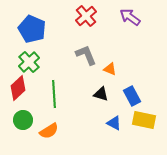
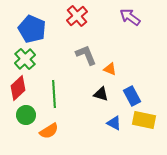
red cross: moved 9 px left
green cross: moved 4 px left, 3 px up
green circle: moved 3 px right, 5 px up
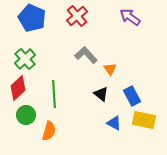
blue pentagon: moved 11 px up
gray L-shape: rotated 20 degrees counterclockwise
orange triangle: rotated 32 degrees clockwise
black triangle: rotated 21 degrees clockwise
orange semicircle: rotated 42 degrees counterclockwise
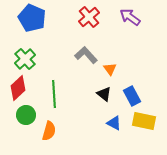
red cross: moved 12 px right, 1 px down
black triangle: moved 3 px right
yellow rectangle: moved 1 px down
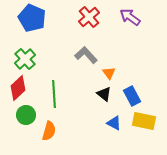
orange triangle: moved 1 px left, 4 px down
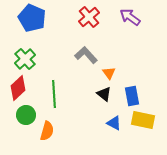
blue rectangle: rotated 18 degrees clockwise
yellow rectangle: moved 1 px left, 1 px up
orange semicircle: moved 2 px left
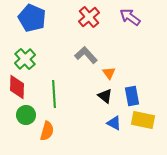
red diamond: moved 1 px left, 1 px up; rotated 45 degrees counterclockwise
black triangle: moved 1 px right, 2 px down
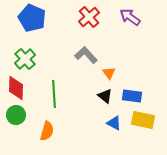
red diamond: moved 1 px left, 1 px down
blue rectangle: rotated 72 degrees counterclockwise
green circle: moved 10 px left
